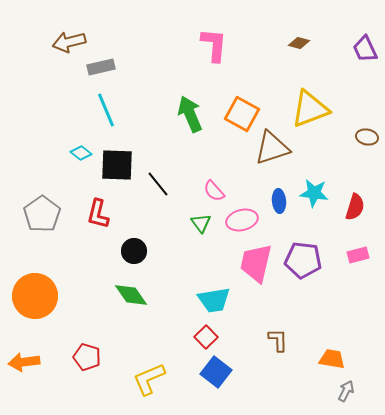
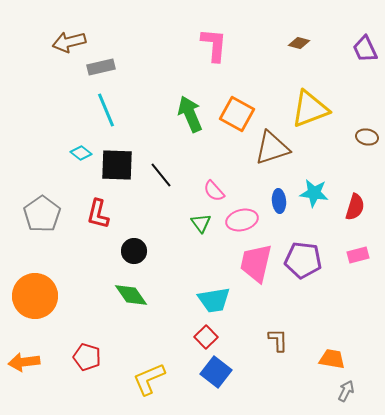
orange square: moved 5 px left
black line: moved 3 px right, 9 px up
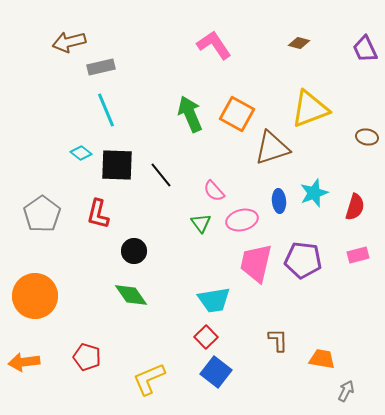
pink L-shape: rotated 39 degrees counterclockwise
cyan star: rotated 28 degrees counterclockwise
orange trapezoid: moved 10 px left
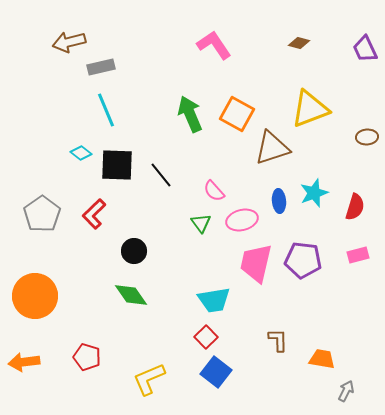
brown ellipse: rotated 15 degrees counterclockwise
red L-shape: moved 4 px left; rotated 32 degrees clockwise
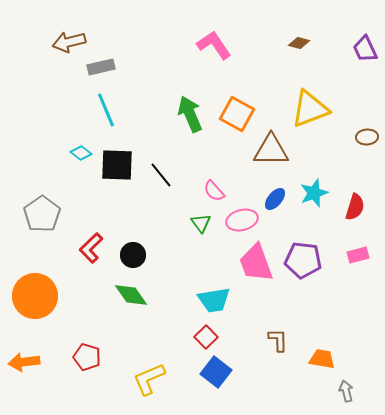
brown triangle: moved 1 px left, 2 px down; rotated 18 degrees clockwise
blue ellipse: moved 4 px left, 2 px up; rotated 45 degrees clockwise
red L-shape: moved 3 px left, 34 px down
black circle: moved 1 px left, 4 px down
pink trapezoid: rotated 33 degrees counterclockwise
gray arrow: rotated 40 degrees counterclockwise
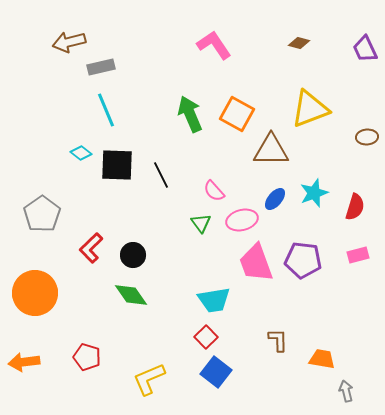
black line: rotated 12 degrees clockwise
orange circle: moved 3 px up
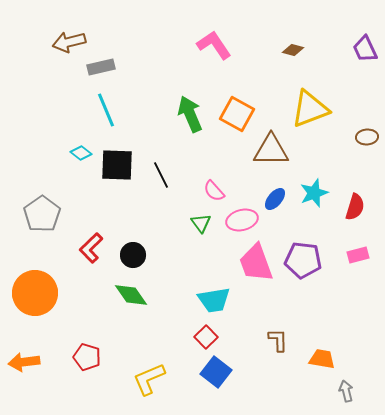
brown diamond: moved 6 px left, 7 px down
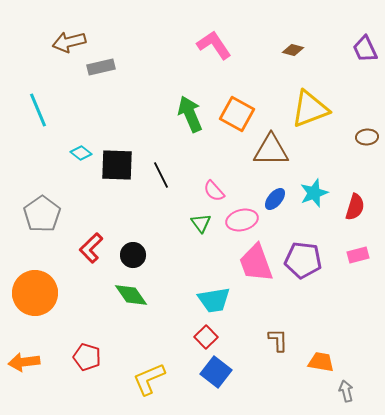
cyan line: moved 68 px left
orange trapezoid: moved 1 px left, 3 px down
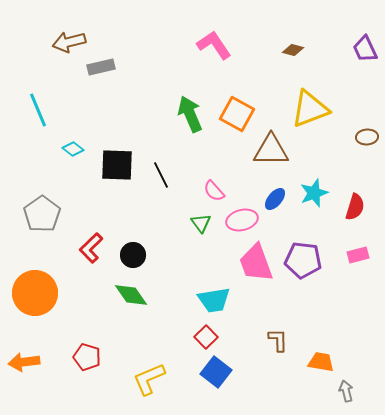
cyan diamond: moved 8 px left, 4 px up
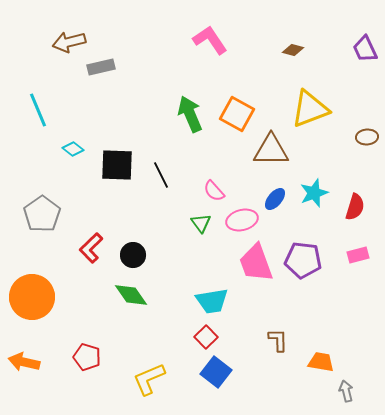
pink L-shape: moved 4 px left, 5 px up
orange circle: moved 3 px left, 4 px down
cyan trapezoid: moved 2 px left, 1 px down
orange arrow: rotated 20 degrees clockwise
